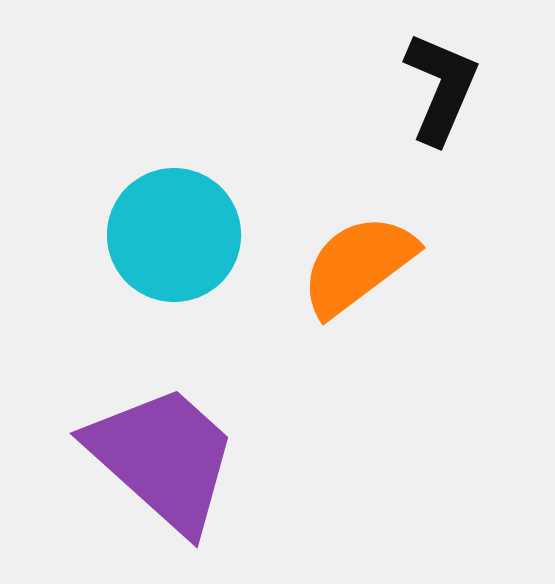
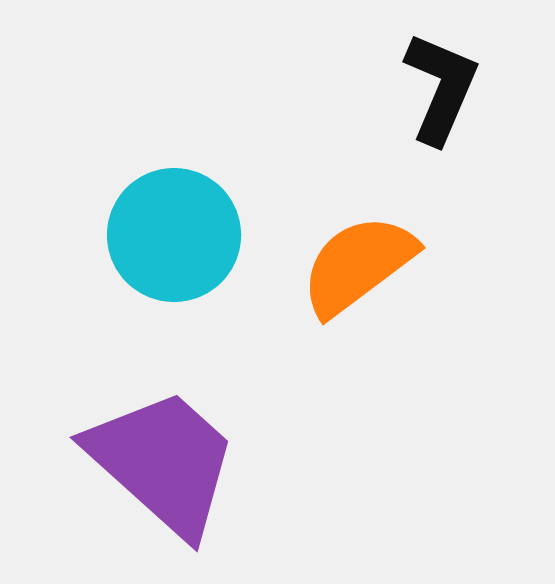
purple trapezoid: moved 4 px down
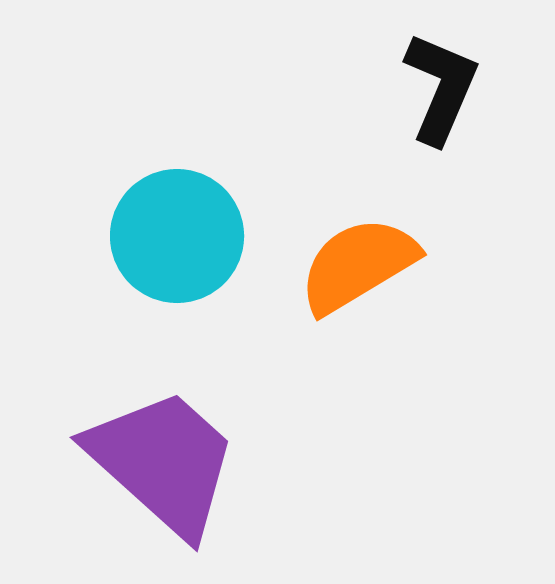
cyan circle: moved 3 px right, 1 px down
orange semicircle: rotated 6 degrees clockwise
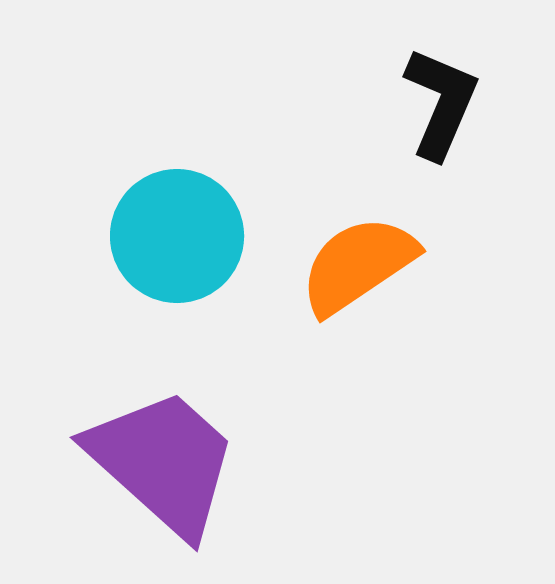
black L-shape: moved 15 px down
orange semicircle: rotated 3 degrees counterclockwise
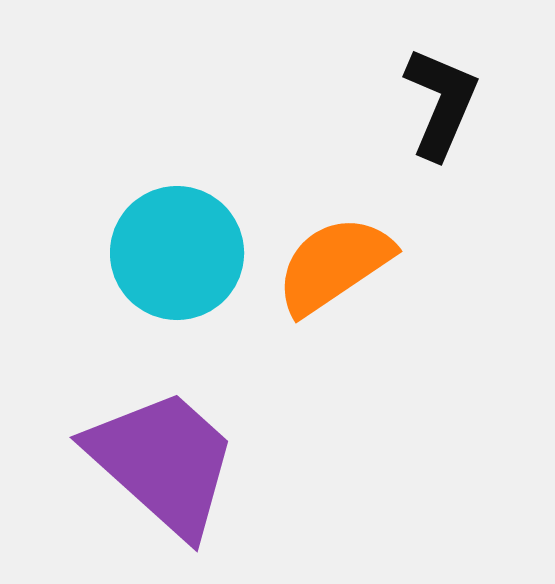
cyan circle: moved 17 px down
orange semicircle: moved 24 px left
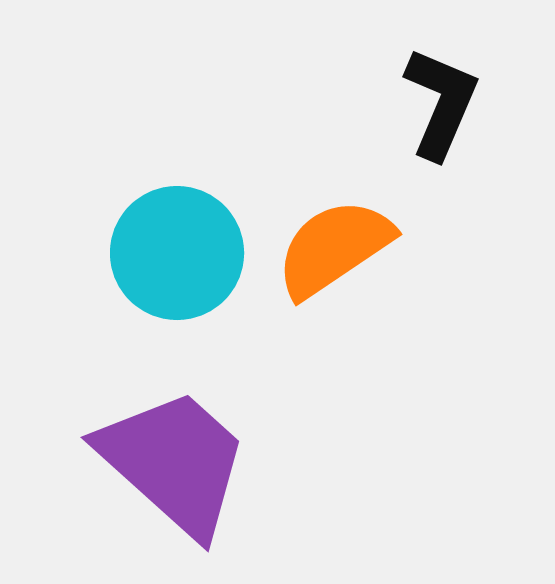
orange semicircle: moved 17 px up
purple trapezoid: moved 11 px right
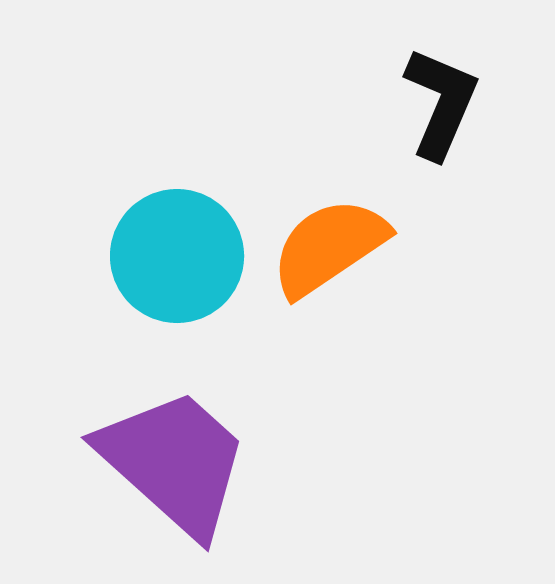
orange semicircle: moved 5 px left, 1 px up
cyan circle: moved 3 px down
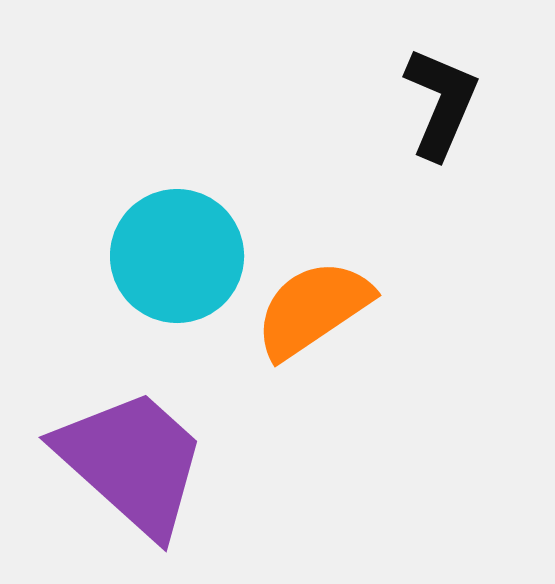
orange semicircle: moved 16 px left, 62 px down
purple trapezoid: moved 42 px left
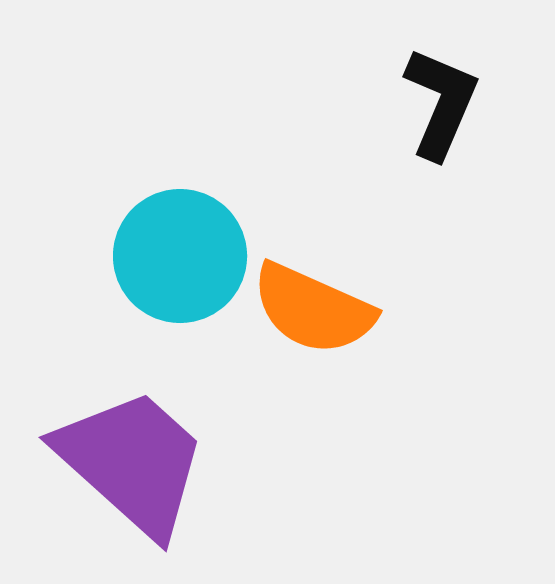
cyan circle: moved 3 px right
orange semicircle: rotated 122 degrees counterclockwise
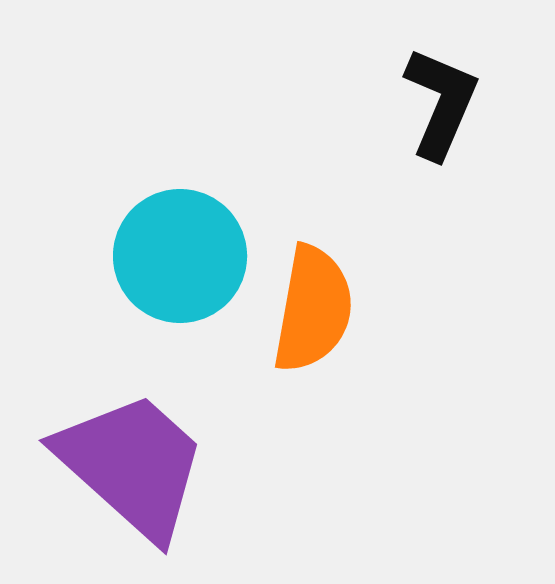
orange semicircle: rotated 104 degrees counterclockwise
purple trapezoid: moved 3 px down
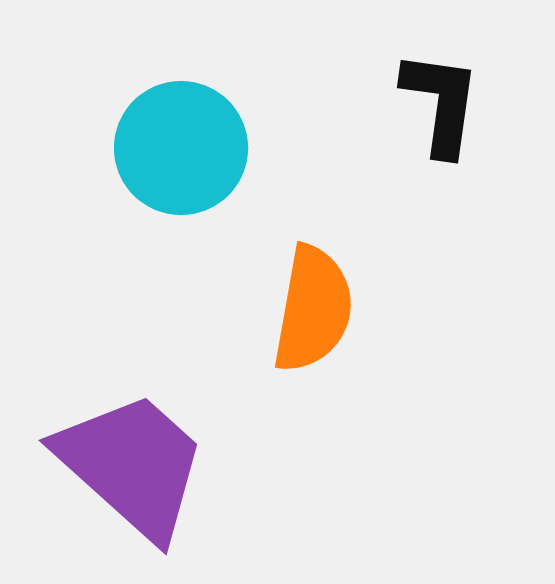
black L-shape: rotated 15 degrees counterclockwise
cyan circle: moved 1 px right, 108 px up
